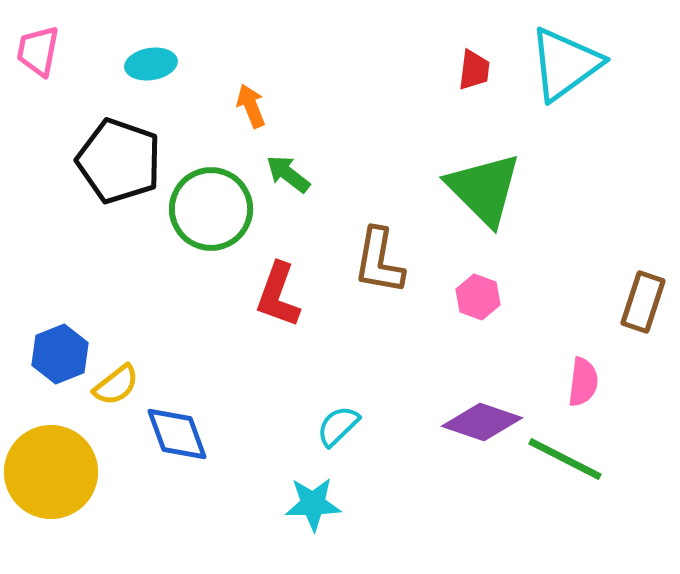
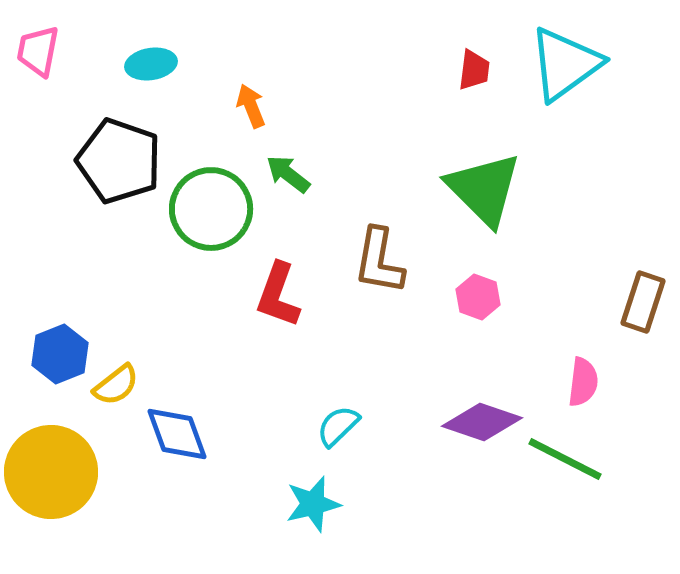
cyan star: rotated 12 degrees counterclockwise
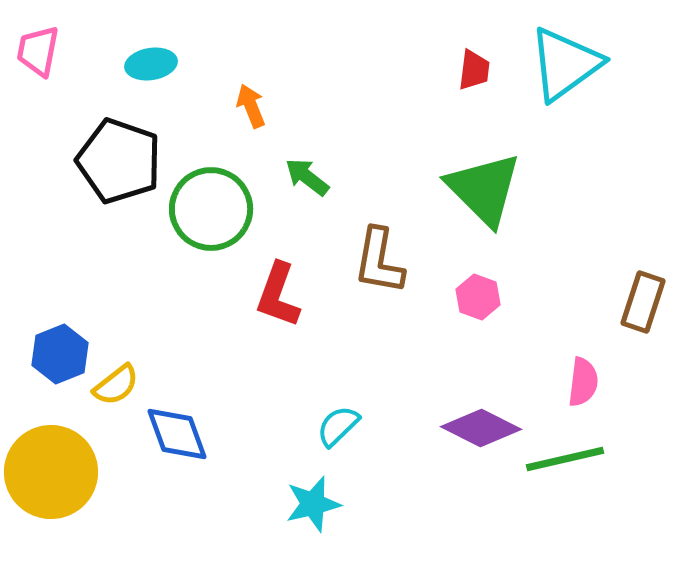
green arrow: moved 19 px right, 3 px down
purple diamond: moved 1 px left, 6 px down; rotated 8 degrees clockwise
green line: rotated 40 degrees counterclockwise
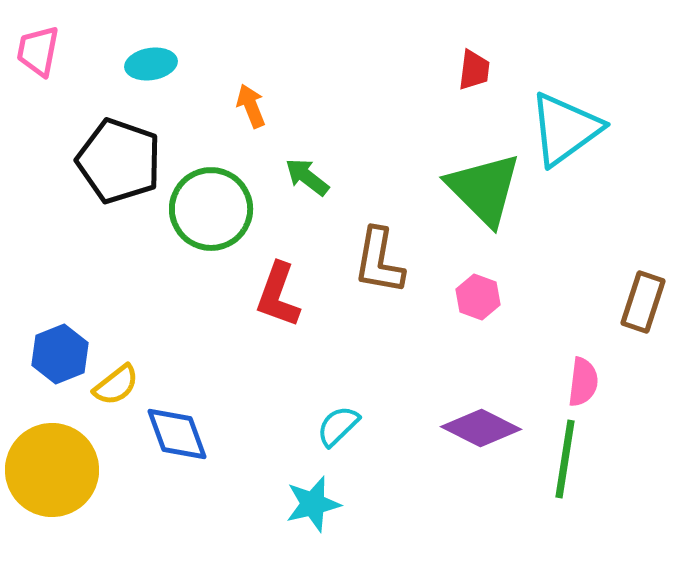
cyan triangle: moved 65 px down
green line: rotated 68 degrees counterclockwise
yellow circle: moved 1 px right, 2 px up
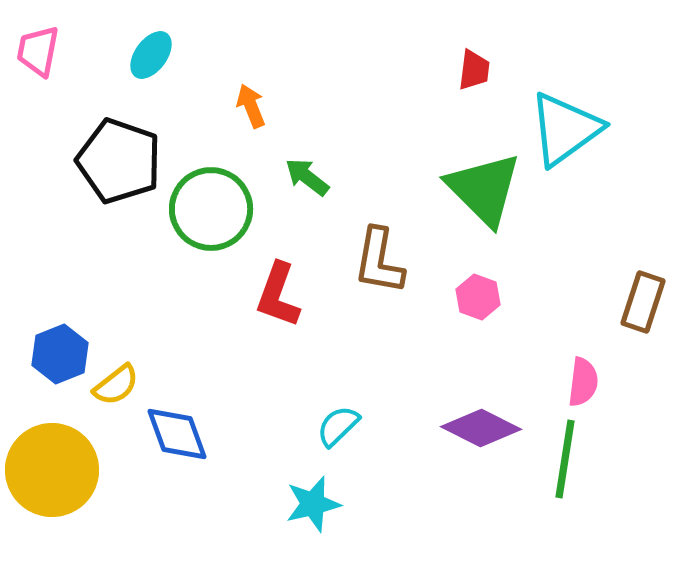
cyan ellipse: moved 9 px up; rotated 45 degrees counterclockwise
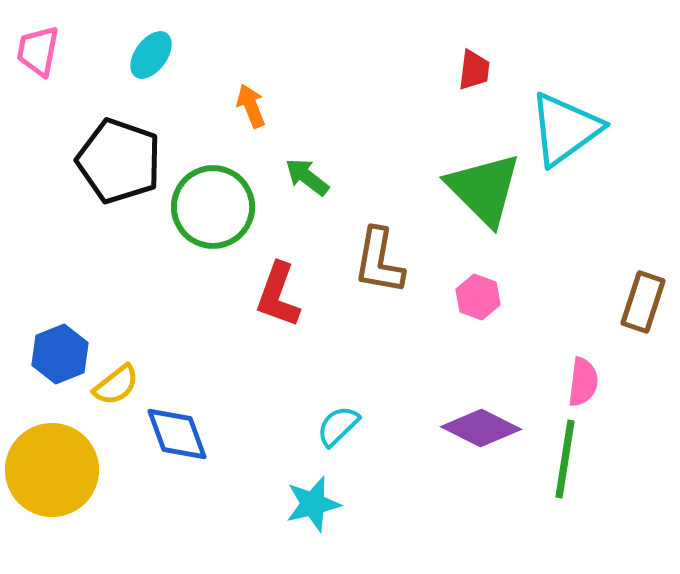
green circle: moved 2 px right, 2 px up
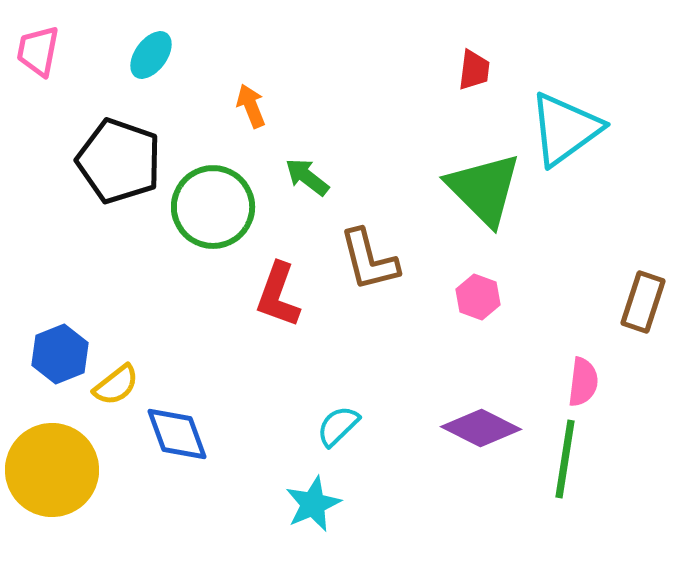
brown L-shape: moved 10 px left, 1 px up; rotated 24 degrees counterclockwise
cyan star: rotated 10 degrees counterclockwise
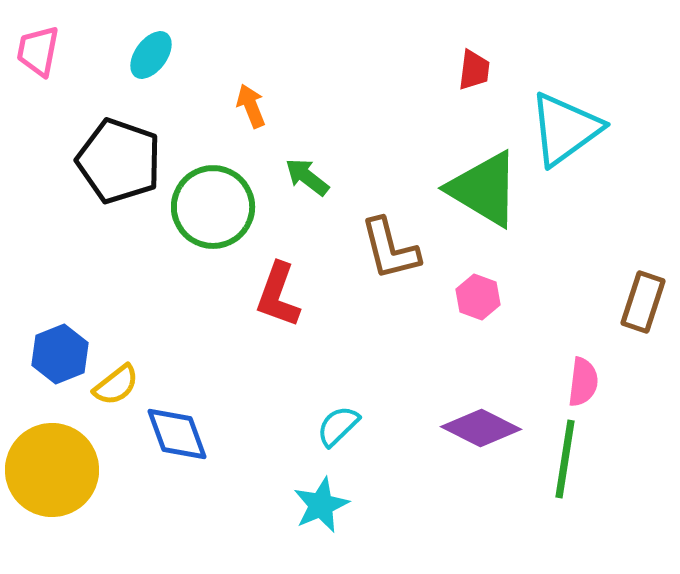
green triangle: rotated 14 degrees counterclockwise
brown L-shape: moved 21 px right, 11 px up
cyan star: moved 8 px right, 1 px down
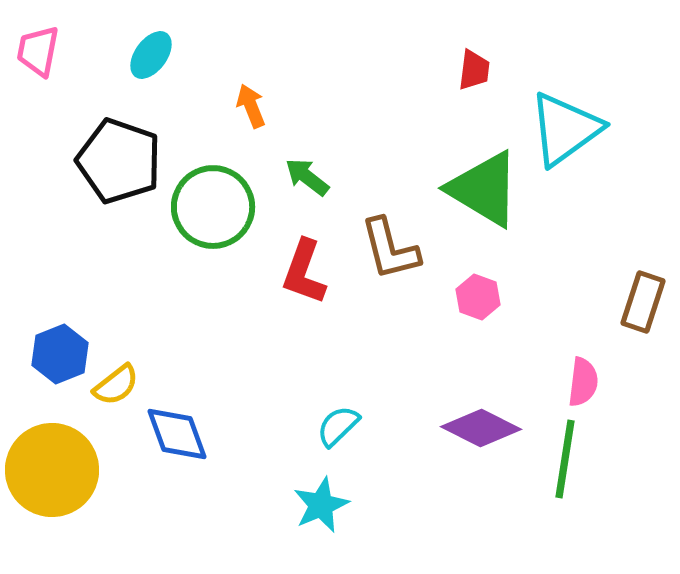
red L-shape: moved 26 px right, 23 px up
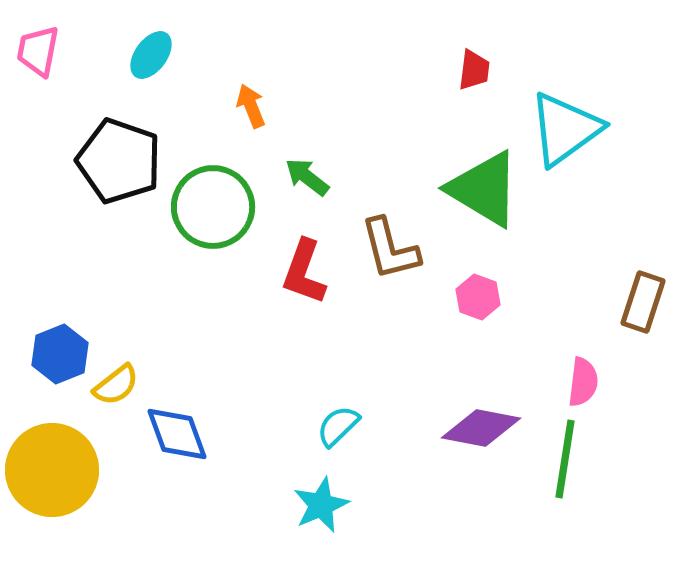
purple diamond: rotated 16 degrees counterclockwise
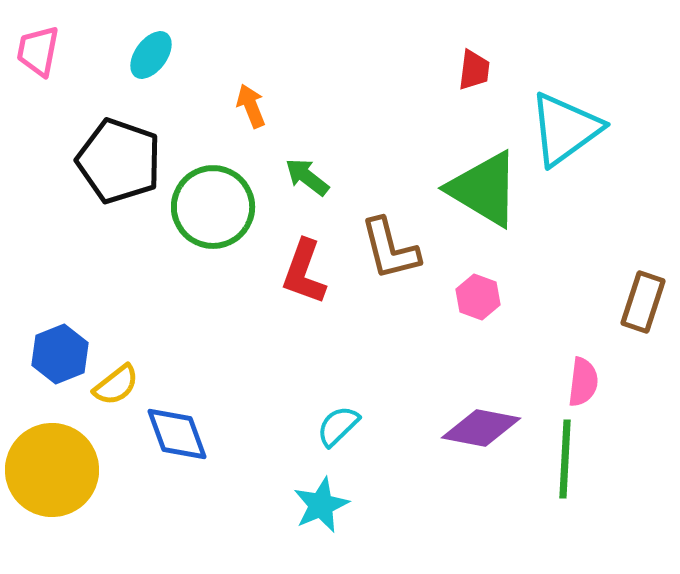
green line: rotated 6 degrees counterclockwise
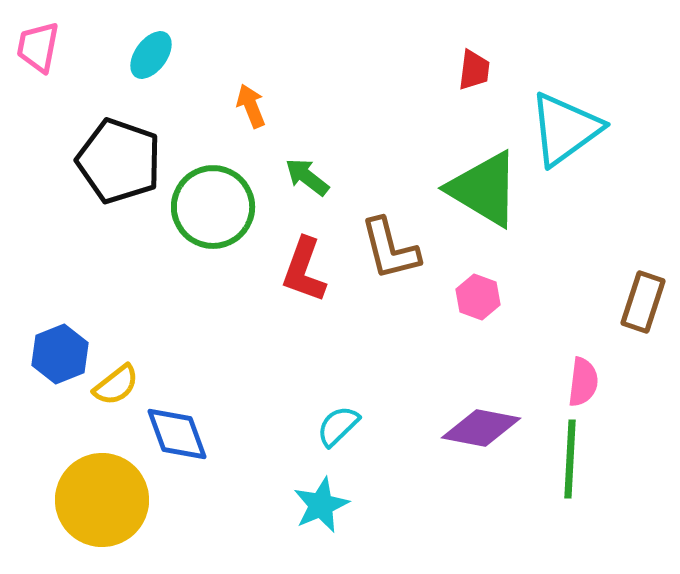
pink trapezoid: moved 4 px up
red L-shape: moved 2 px up
green line: moved 5 px right
yellow circle: moved 50 px right, 30 px down
